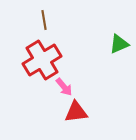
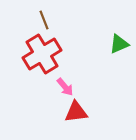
brown line: rotated 12 degrees counterclockwise
red cross: moved 6 px up
pink arrow: moved 1 px right
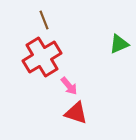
red cross: moved 3 px down
pink arrow: moved 4 px right, 1 px up
red triangle: moved 1 px down; rotated 25 degrees clockwise
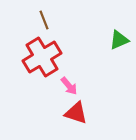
green triangle: moved 4 px up
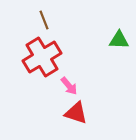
green triangle: rotated 25 degrees clockwise
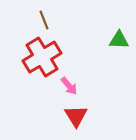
red triangle: moved 3 px down; rotated 40 degrees clockwise
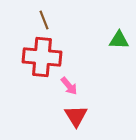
red cross: rotated 36 degrees clockwise
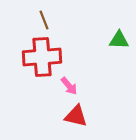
red cross: rotated 9 degrees counterclockwise
red triangle: rotated 45 degrees counterclockwise
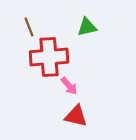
brown line: moved 15 px left, 7 px down
green triangle: moved 32 px left, 13 px up; rotated 15 degrees counterclockwise
red cross: moved 7 px right
